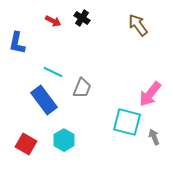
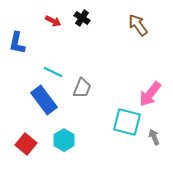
red square: rotated 10 degrees clockwise
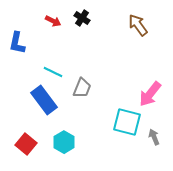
cyan hexagon: moved 2 px down
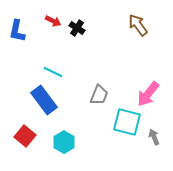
black cross: moved 5 px left, 10 px down
blue L-shape: moved 12 px up
gray trapezoid: moved 17 px right, 7 px down
pink arrow: moved 2 px left
red square: moved 1 px left, 8 px up
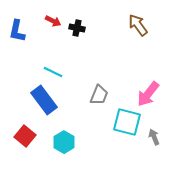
black cross: rotated 21 degrees counterclockwise
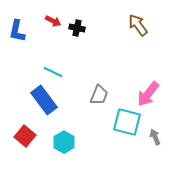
gray arrow: moved 1 px right
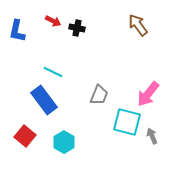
gray arrow: moved 3 px left, 1 px up
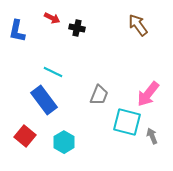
red arrow: moved 1 px left, 3 px up
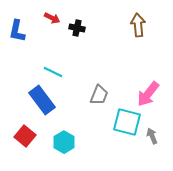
brown arrow: rotated 30 degrees clockwise
blue rectangle: moved 2 px left
